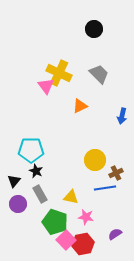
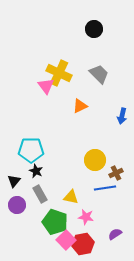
purple circle: moved 1 px left, 1 px down
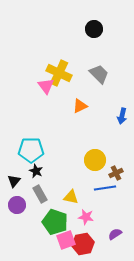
pink square: rotated 24 degrees clockwise
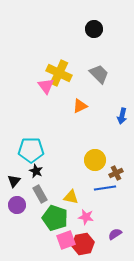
green pentagon: moved 4 px up
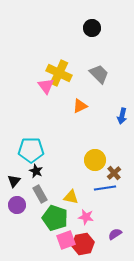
black circle: moved 2 px left, 1 px up
brown cross: moved 2 px left; rotated 16 degrees counterclockwise
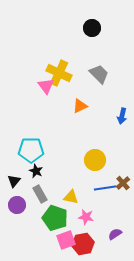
brown cross: moved 9 px right, 10 px down
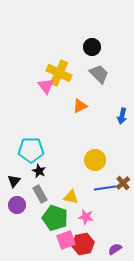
black circle: moved 19 px down
black star: moved 3 px right
purple semicircle: moved 15 px down
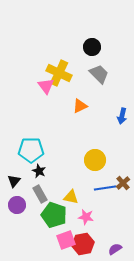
green pentagon: moved 1 px left, 3 px up
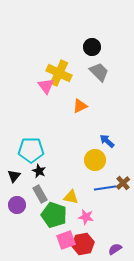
gray trapezoid: moved 2 px up
blue arrow: moved 15 px left, 25 px down; rotated 119 degrees clockwise
black triangle: moved 5 px up
